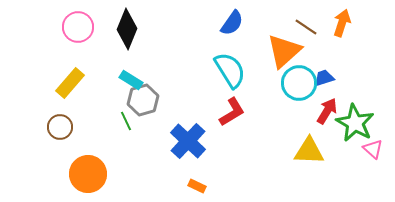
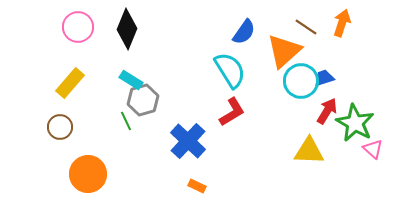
blue semicircle: moved 12 px right, 9 px down
cyan circle: moved 2 px right, 2 px up
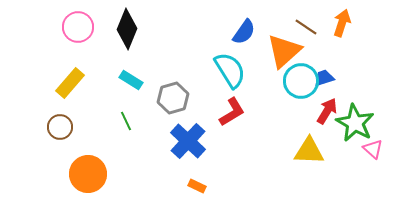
gray hexagon: moved 30 px right, 2 px up
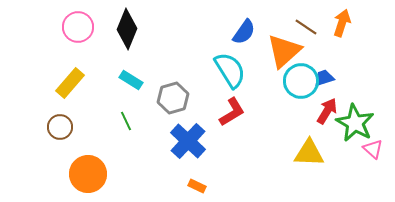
yellow triangle: moved 2 px down
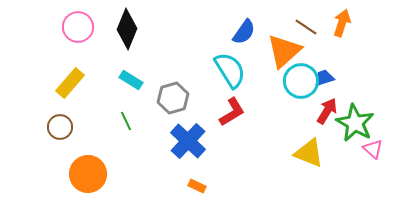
yellow triangle: rotated 20 degrees clockwise
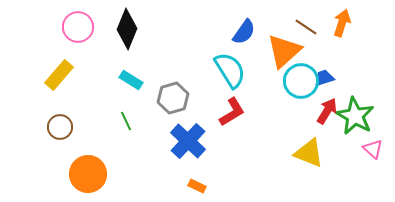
yellow rectangle: moved 11 px left, 8 px up
green star: moved 7 px up
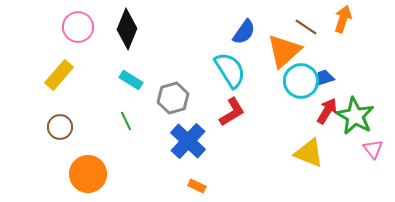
orange arrow: moved 1 px right, 4 px up
pink triangle: rotated 10 degrees clockwise
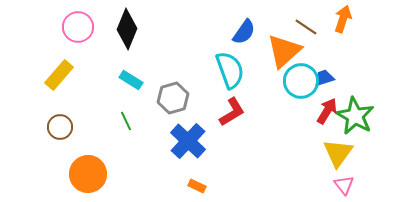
cyan semicircle: rotated 12 degrees clockwise
pink triangle: moved 29 px left, 36 px down
yellow triangle: moved 29 px right; rotated 44 degrees clockwise
